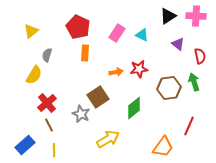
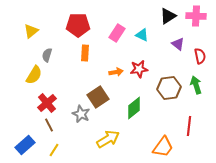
red pentagon: moved 2 px up; rotated 25 degrees counterclockwise
green arrow: moved 2 px right, 3 px down
red line: rotated 18 degrees counterclockwise
yellow line: rotated 32 degrees clockwise
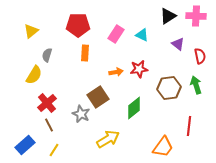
pink rectangle: moved 1 px left, 1 px down
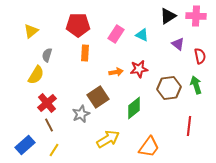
yellow semicircle: moved 2 px right
gray star: rotated 24 degrees clockwise
orange trapezoid: moved 14 px left
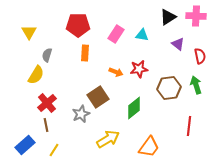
black triangle: moved 1 px down
yellow triangle: moved 2 px left, 1 px down; rotated 21 degrees counterclockwise
cyan triangle: rotated 16 degrees counterclockwise
orange arrow: rotated 32 degrees clockwise
brown line: moved 3 px left; rotated 16 degrees clockwise
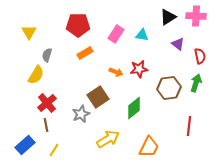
orange rectangle: rotated 56 degrees clockwise
green arrow: moved 2 px up; rotated 36 degrees clockwise
orange trapezoid: rotated 10 degrees counterclockwise
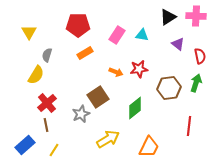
pink rectangle: moved 1 px right, 1 px down
green diamond: moved 1 px right
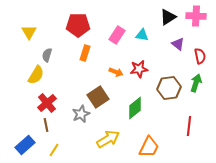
orange rectangle: rotated 42 degrees counterclockwise
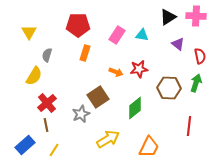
yellow semicircle: moved 2 px left, 1 px down
brown hexagon: rotated 10 degrees clockwise
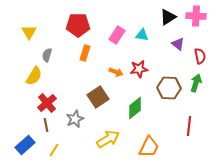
gray star: moved 6 px left, 5 px down
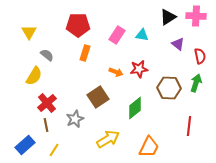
gray semicircle: rotated 112 degrees clockwise
